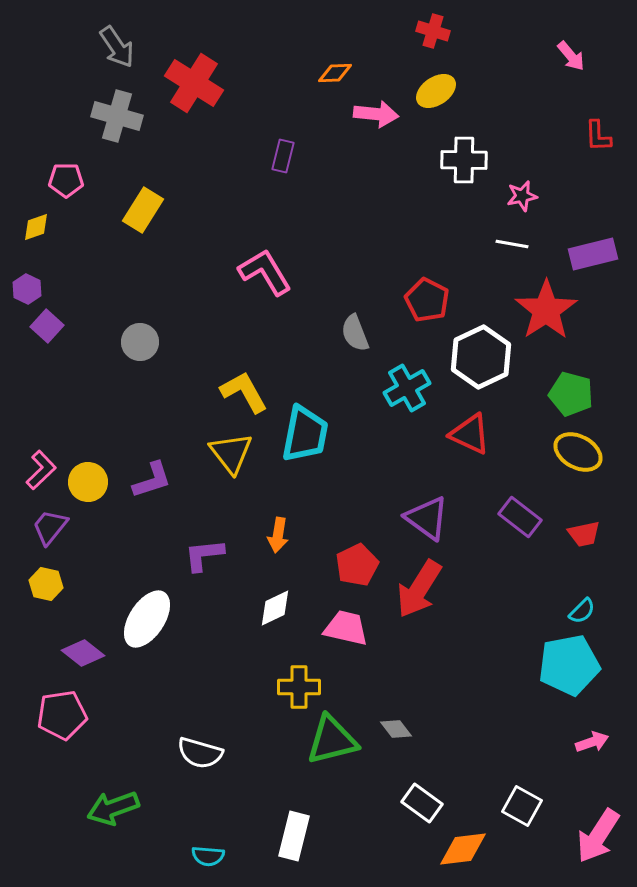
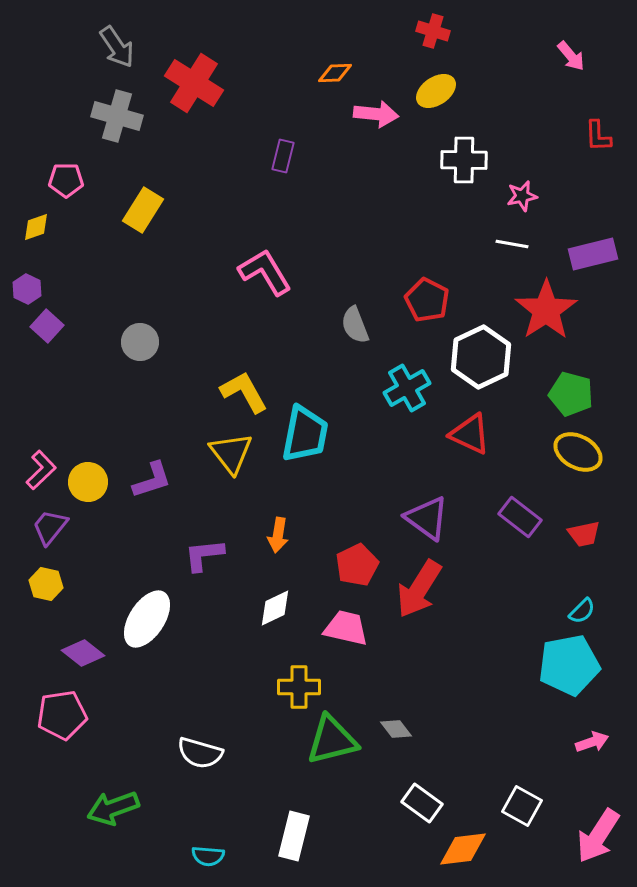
gray semicircle at (355, 333): moved 8 px up
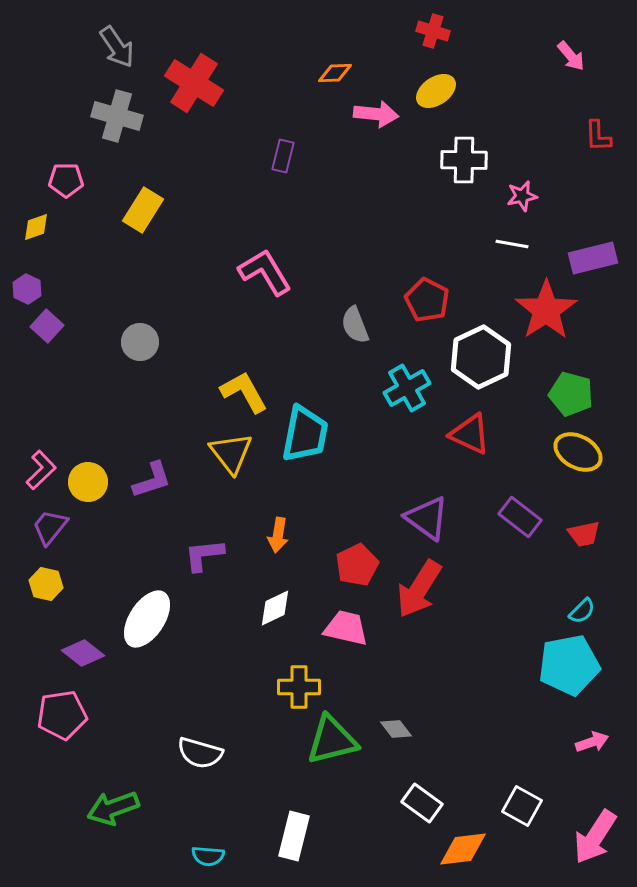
purple rectangle at (593, 254): moved 4 px down
pink arrow at (598, 836): moved 3 px left, 1 px down
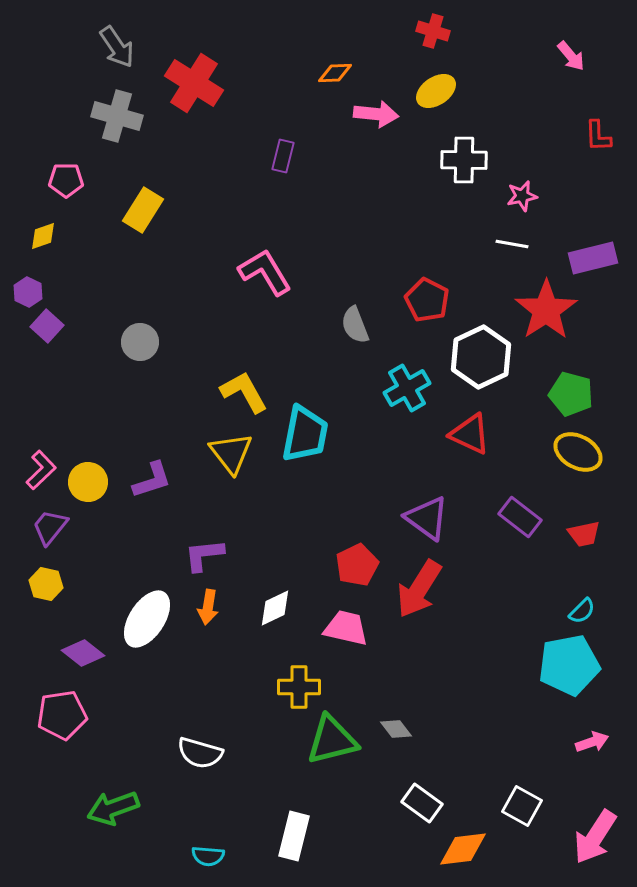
yellow diamond at (36, 227): moved 7 px right, 9 px down
purple hexagon at (27, 289): moved 1 px right, 3 px down
orange arrow at (278, 535): moved 70 px left, 72 px down
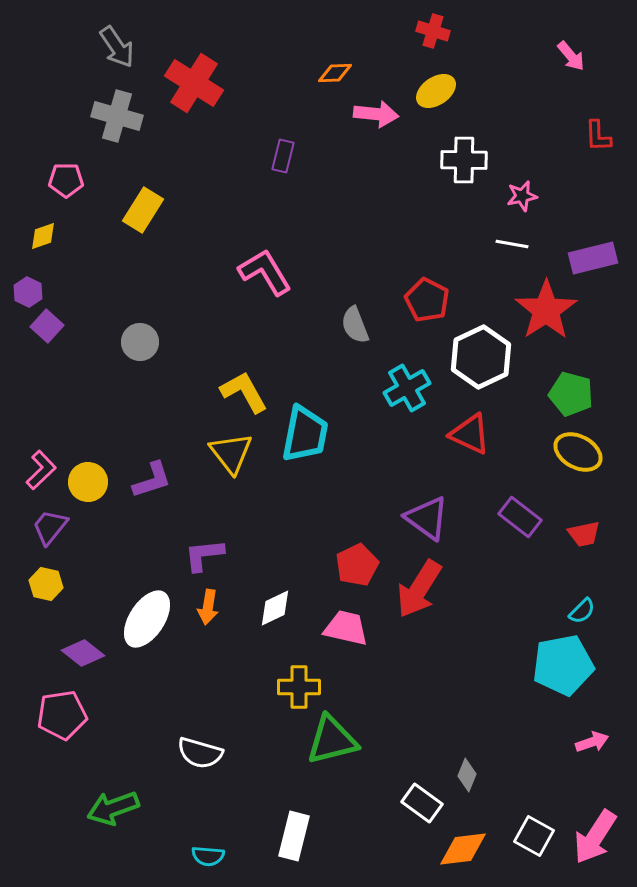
cyan pentagon at (569, 665): moved 6 px left
gray diamond at (396, 729): moved 71 px right, 46 px down; rotated 60 degrees clockwise
white square at (522, 806): moved 12 px right, 30 px down
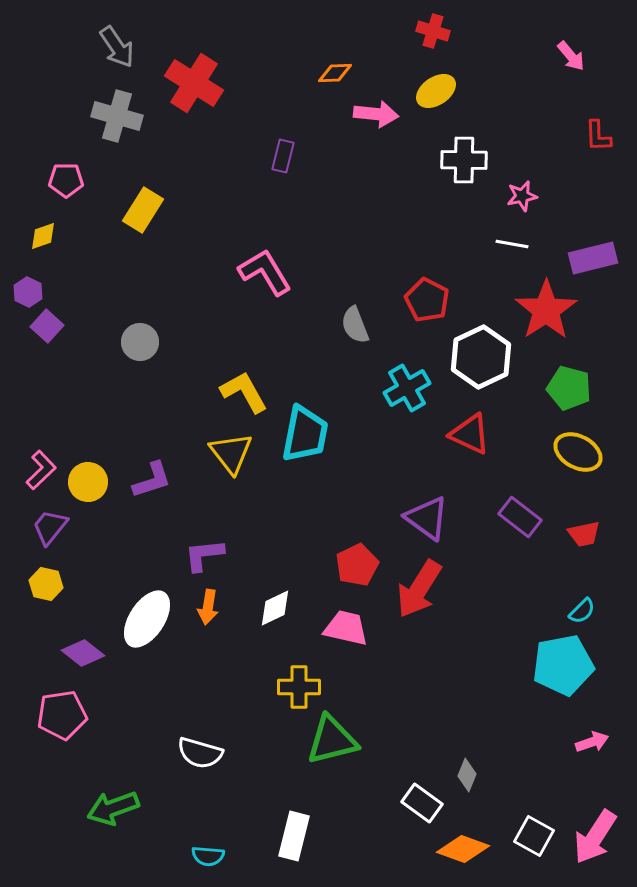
green pentagon at (571, 394): moved 2 px left, 6 px up
orange diamond at (463, 849): rotated 27 degrees clockwise
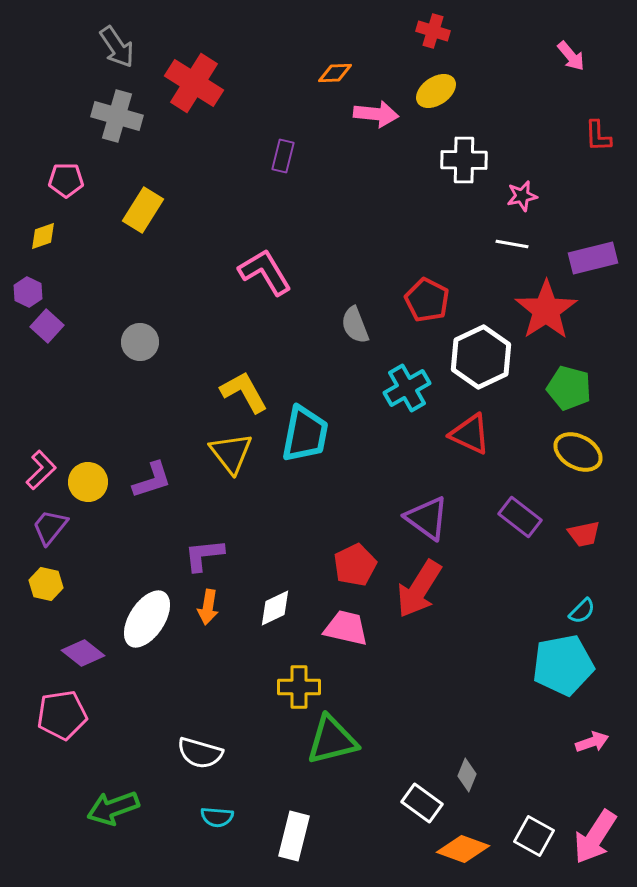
red pentagon at (357, 565): moved 2 px left
cyan semicircle at (208, 856): moved 9 px right, 39 px up
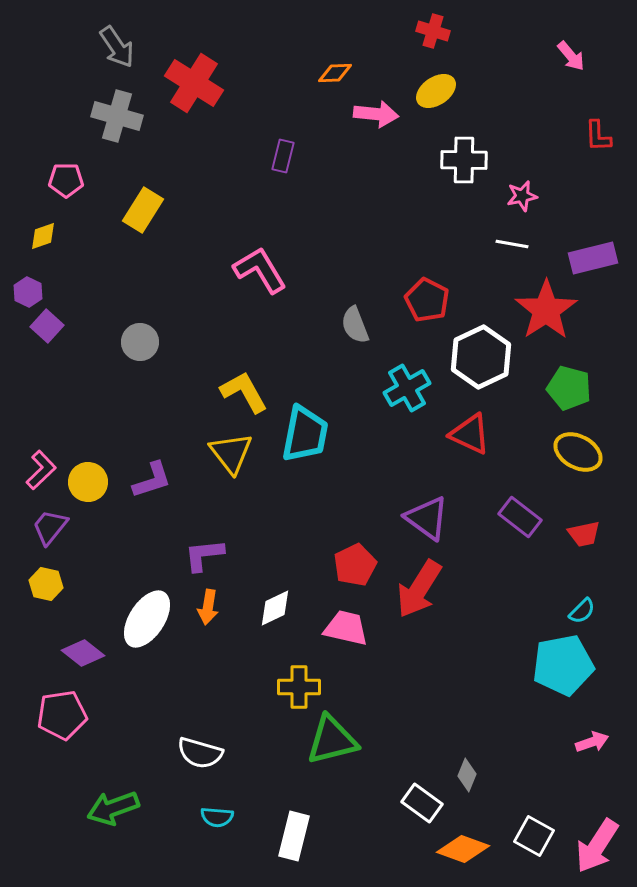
pink L-shape at (265, 272): moved 5 px left, 2 px up
pink arrow at (595, 837): moved 2 px right, 9 px down
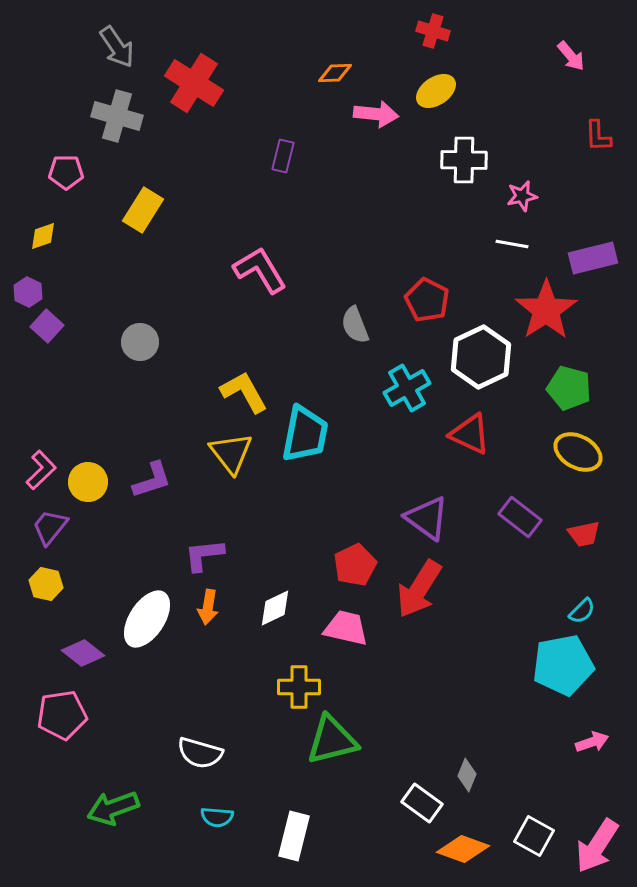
pink pentagon at (66, 180): moved 8 px up
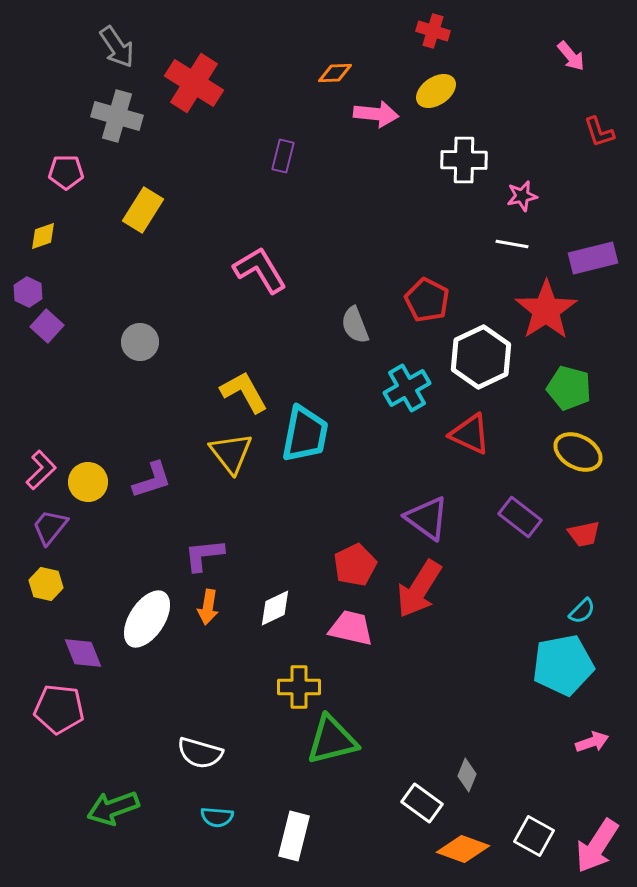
red L-shape at (598, 136): moved 1 px right, 4 px up; rotated 16 degrees counterclockwise
pink trapezoid at (346, 628): moved 5 px right
purple diamond at (83, 653): rotated 30 degrees clockwise
pink pentagon at (62, 715): moved 3 px left, 6 px up; rotated 15 degrees clockwise
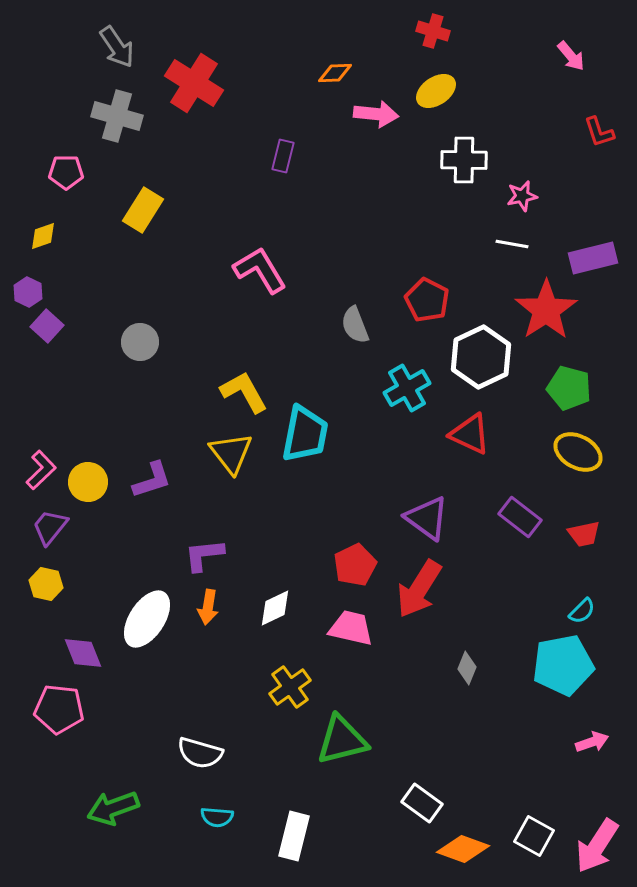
yellow cross at (299, 687): moved 9 px left; rotated 36 degrees counterclockwise
green triangle at (332, 740): moved 10 px right
gray diamond at (467, 775): moved 107 px up
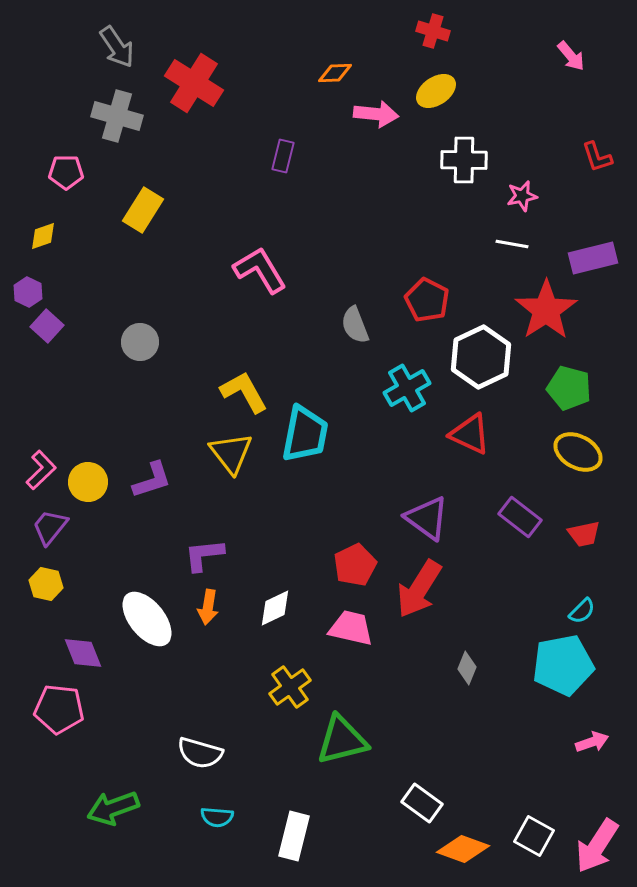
red L-shape at (599, 132): moved 2 px left, 25 px down
white ellipse at (147, 619): rotated 72 degrees counterclockwise
